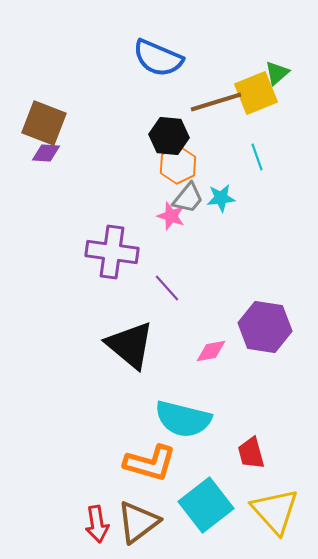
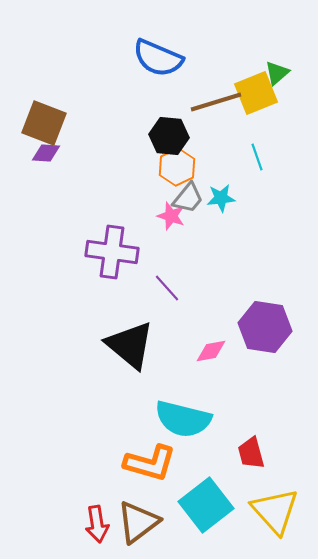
orange hexagon: moved 1 px left, 2 px down
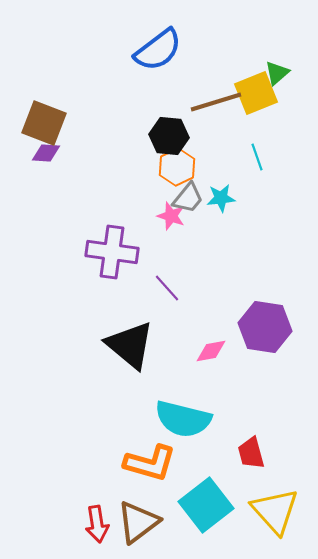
blue semicircle: moved 8 px up; rotated 60 degrees counterclockwise
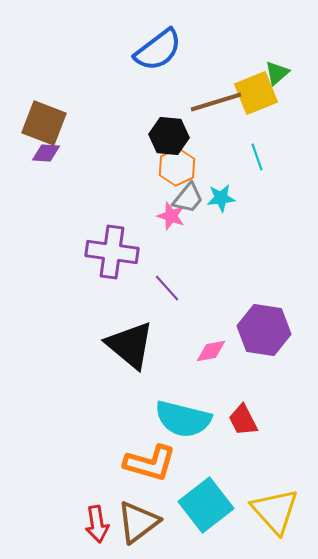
purple hexagon: moved 1 px left, 3 px down
red trapezoid: moved 8 px left, 33 px up; rotated 12 degrees counterclockwise
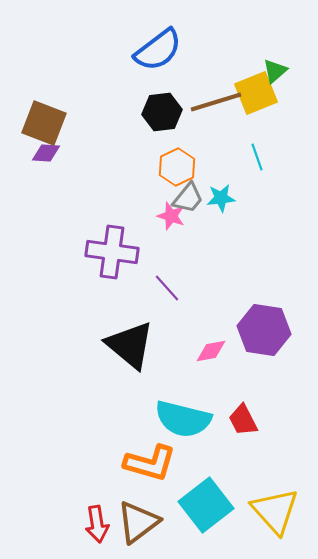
green triangle: moved 2 px left, 2 px up
black hexagon: moved 7 px left, 24 px up; rotated 12 degrees counterclockwise
